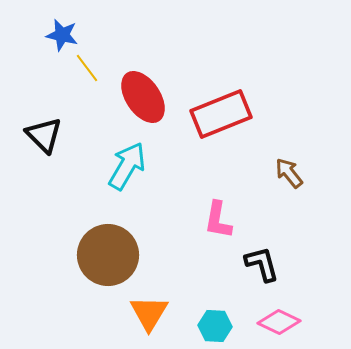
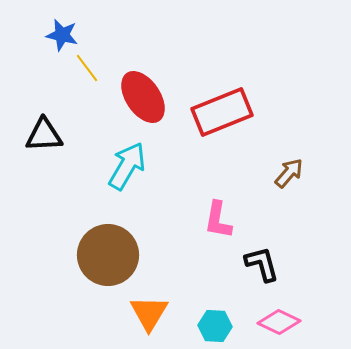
red rectangle: moved 1 px right, 2 px up
black triangle: rotated 48 degrees counterclockwise
brown arrow: rotated 80 degrees clockwise
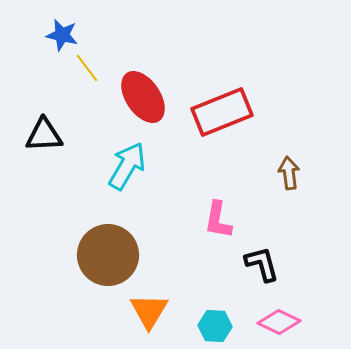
brown arrow: rotated 48 degrees counterclockwise
orange triangle: moved 2 px up
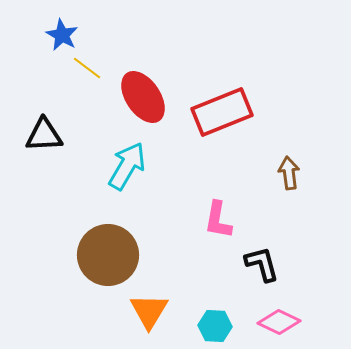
blue star: rotated 16 degrees clockwise
yellow line: rotated 16 degrees counterclockwise
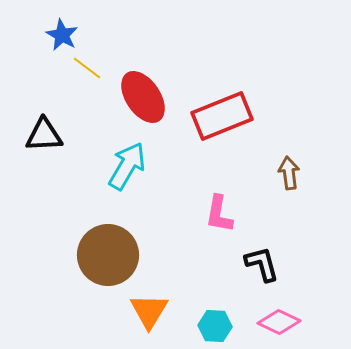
red rectangle: moved 4 px down
pink L-shape: moved 1 px right, 6 px up
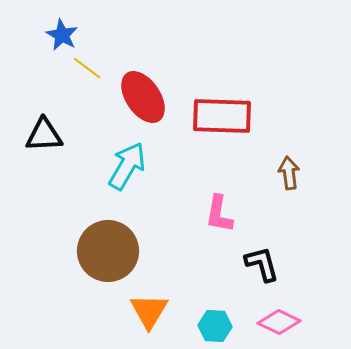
red rectangle: rotated 24 degrees clockwise
brown circle: moved 4 px up
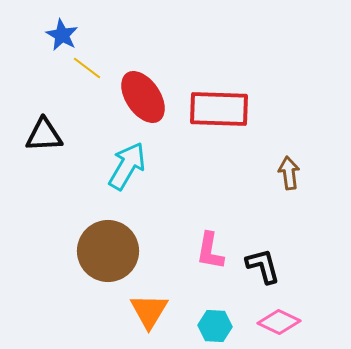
red rectangle: moved 3 px left, 7 px up
pink L-shape: moved 9 px left, 37 px down
black L-shape: moved 1 px right, 2 px down
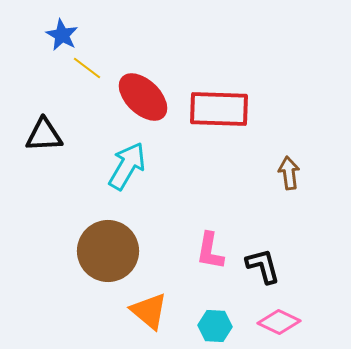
red ellipse: rotated 12 degrees counterclockwise
orange triangle: rotated 21 degrees counterclockwise
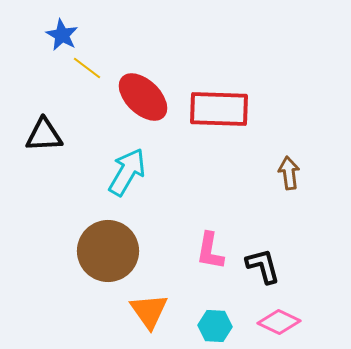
cyan arrow: moved 6 px down
orange triangle: rotated 15 degrees clockwise
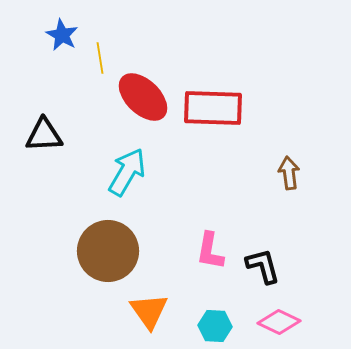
yellow line: moved 13 px right, 10 px up; rotated 44 degrees clockwise
red rectangle: moved 6 px left, 1 px up
